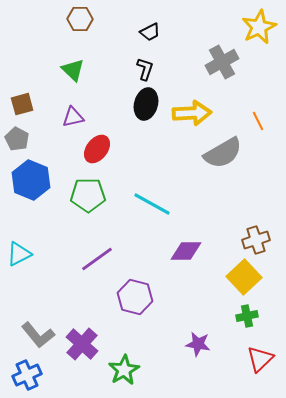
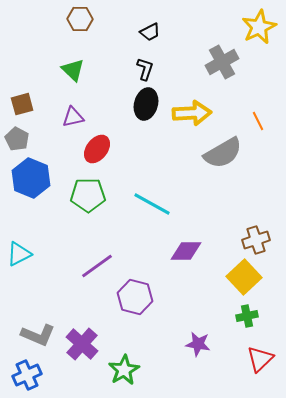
blue hexagon: moved 2 px up
purple line: moved 7 px down
gray L-shape: rotated 28 degrees counterclockwise
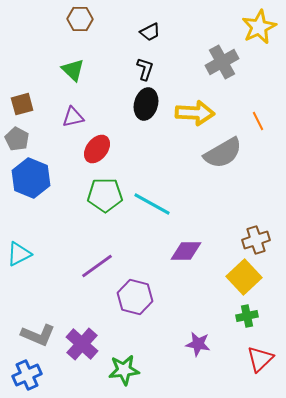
yellow arrow: moved 3 px right; rotated 6 degrees clockwise
green pentagon: moved 17 px right
green star: rotated 24 degrees clockwise
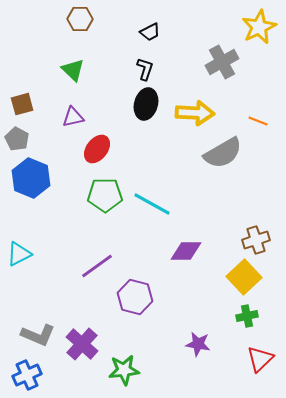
orange line: rotated 42 degrees counterclockwise
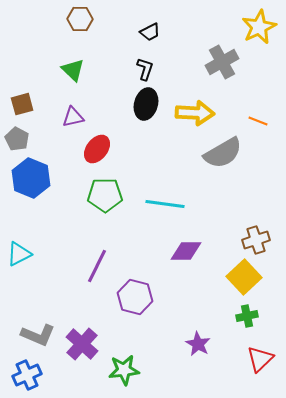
cyan line: moved 13 px right; rotated 21 degrees counterclockwise
purple line: rotated 28 degrees counterclockwise
purple star: rotated 20 degrees clockwise
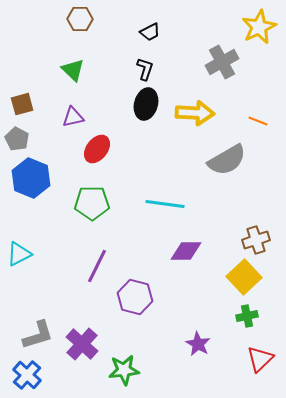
gray semicircle: moved 4 px right, 7 px down
green pentagon: moved 13 px left, 8 px down
gray L-shape: rotated 40 degrees counterclockwise
blue cross: rotated 24 degrees counterclockwise
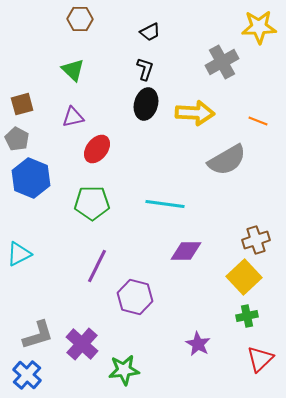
yellow star: rotated 24 degrees clockwise
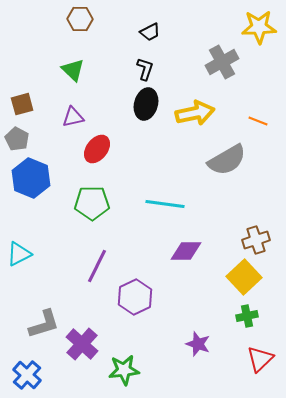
yellow arrow: rotated 15 degrees counterclockwise
purple hexagon: rotated 20 degrees clockwise
gray L-shape: moved 6 px right, 11 px up
purple star: rotated 10 degrees counterclockwise
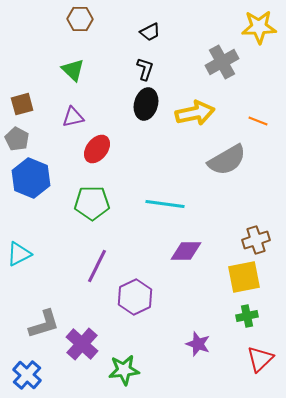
yellow square: rotated 32 degrees clockwise
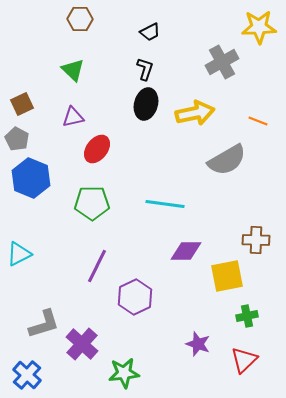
brown square: rotated 10 degrees counterclockwise
brown cross: rotated 20 degrees clockwise
yellow square: moved 17 px left, 1 px up
red triangle: moved 16 px left, 1 px down
green star: moved 3 px down
